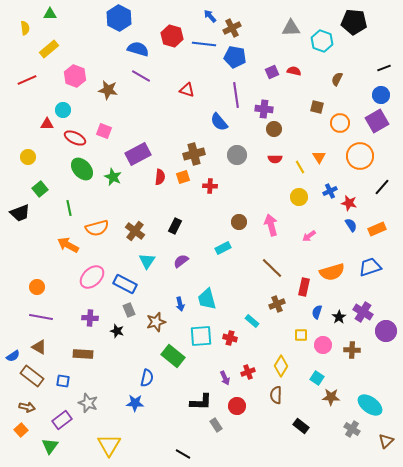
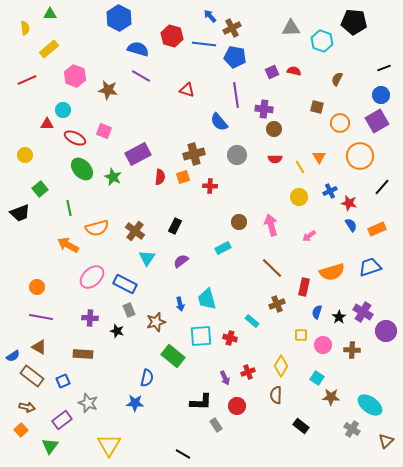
yellow circle at (28, 157): moved 3 px left, 2 px up
cyan triangle at (147, 261): moved 3 px up
blue square at (63, 381): rotated 32 degrees counterclockwise
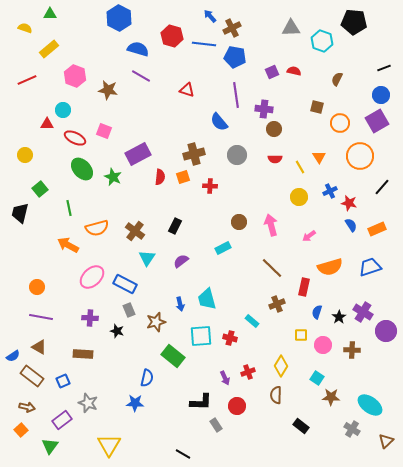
yellow semicircle at (25, 28): rotated 64 degrees counterclockwise
black trapezoid at (20, 213): rotated 125 degrees clockwise
orange semicircle at (332, 272): moved 2 px left, 5 px up
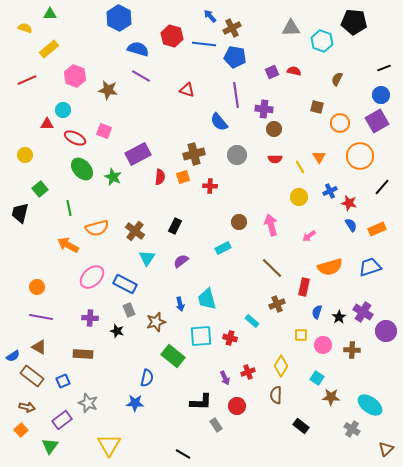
brown triangle at (386, 441): moved 8 px down
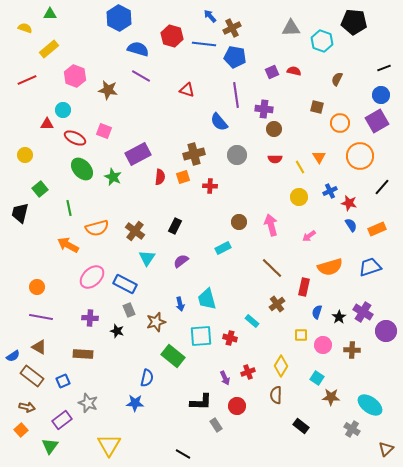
brown cross at (277, 304): rotated 14 degrees counterclockwise
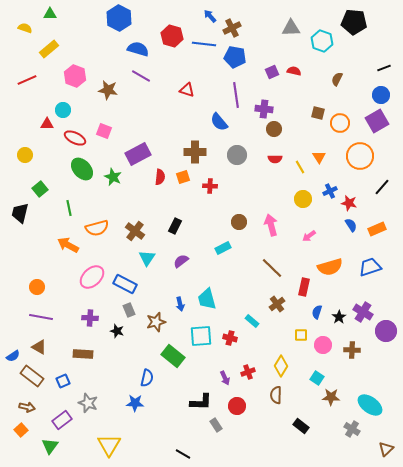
brown square at (317, 107): moved 1 px right, 6 px down
brown cross at (194, 154): moved 1 px right, 2 px up; rotated 15 degrees clockwise
yellow circle at (299, 197): moved 4 px right, 2 px down
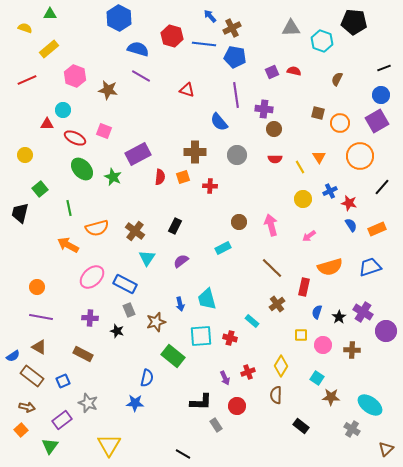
brown rectangle at (83, 354): rotated 24 degrees clockwise
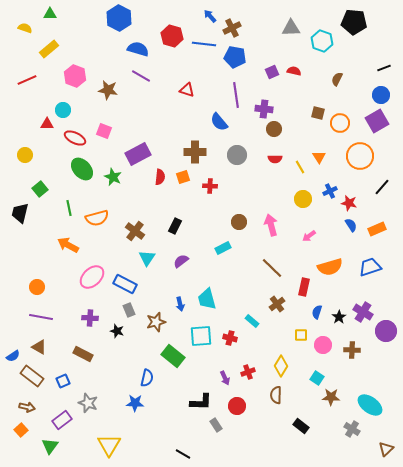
orange semicircle at (97, 228): moved 10 px up
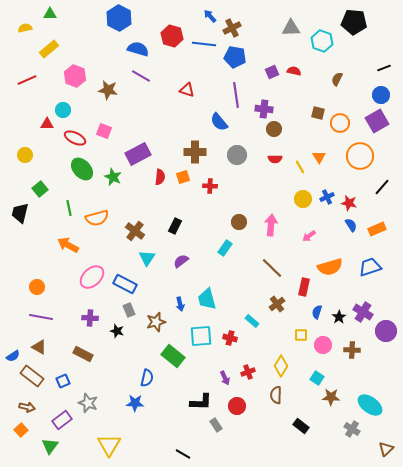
yellow semicircle at (25, 28): rotated 32 degrees counterclockwise
blue cross at (330, 191): moved 3 px left, 6 px down
pink arrow at (271, 225): rotated 20 degrees clockwise
cyan rectangle at (223, 248): moved 2 px right; rotated 28 degrees counterclockwise
